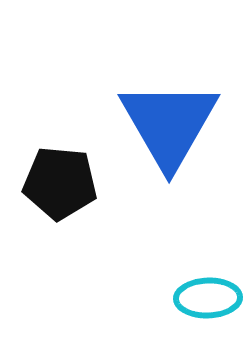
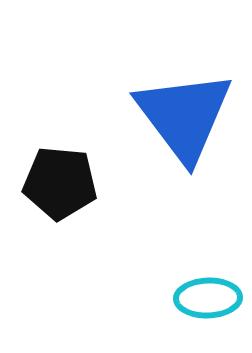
blue triangle: moved 15 px right, 8 px up; rotated 7 degrees counterclockwise
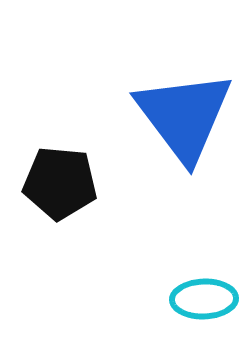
cyan ellipse: moved 4 px left, 1 px down
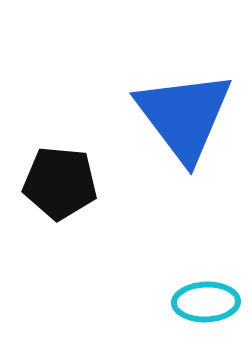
cyan ellipse: moved 2 px right, 3 px down
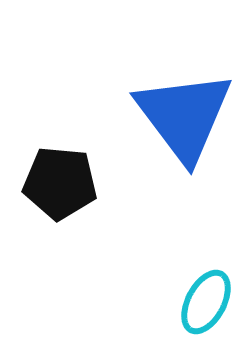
cyan ellipse: rotated 60 degrees counterclockwise
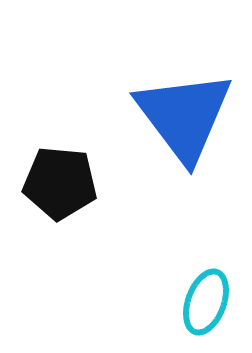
cyan ellipse: rotated 8 degrees counterclockwise
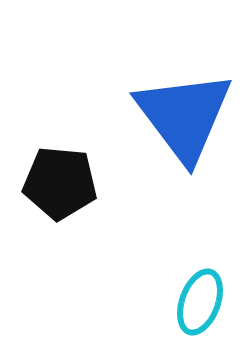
cyan ellipse: moved 6 px left
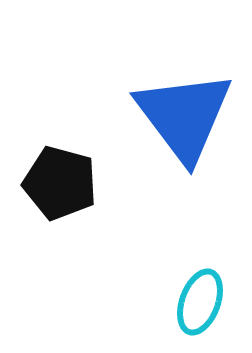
black pentagon: rotated 10 degrees clockwise
